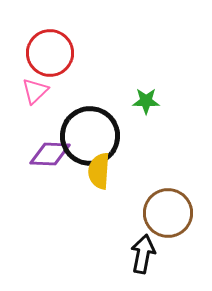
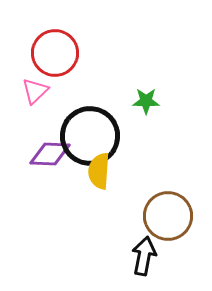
red circle: moved 5 px right
brown circle: moved 3 px down
black arrow: moved 1 px right, 2 px down
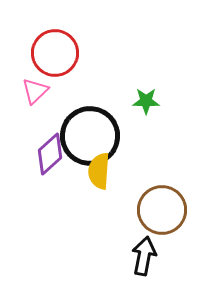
purple diamond: rotated 45 degrees counterclockwise
brown circle: moved 6 px left, 6 px up
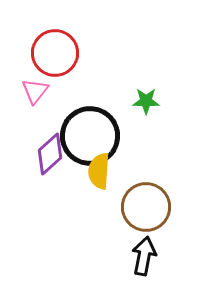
pink triangle: rotated 8 degrees counterclockwise
brown circle: moved 16 px left, 3 px up
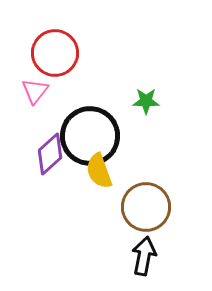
yellow semicircle: rotated 24 degrees counterclockwise
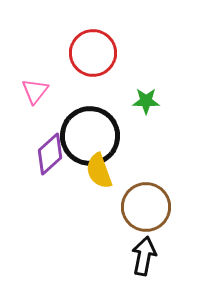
red circle: moved 38 px right
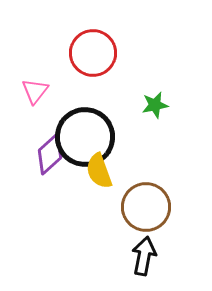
green star: moved 9 px right, 4 px down; rotated 12 degrees counterclockwise
black circle: moved 5 px left, 1 px down
